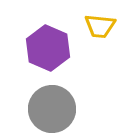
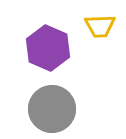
yellow trapezoid: rotated 8 degrees counterclockwise
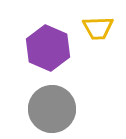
yellow trapezoid: moved 2 px left, 2 px down
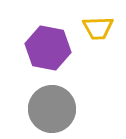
purple hexagon: rotated 12 degrees counterclockwise
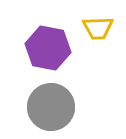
gray circle: moved 1 px left, 2 px up
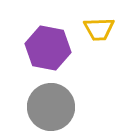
yellow trapezoid: moved 1 px right, 1 px down
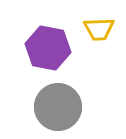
gray circle: moved 7 px right
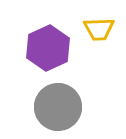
purple hexagon: rotated 24 degrees clockwise
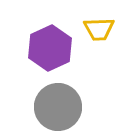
purple hexagon: moved 2 px right
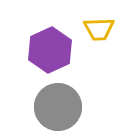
purple hexagon: moved 2 px down
